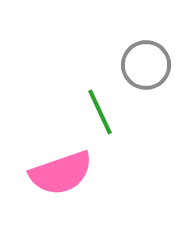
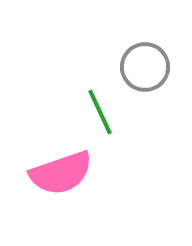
gray circle: moved 1 px left, 2 px down
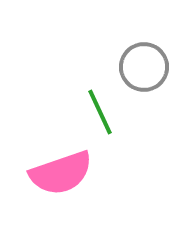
gray circle: moved 1 px left
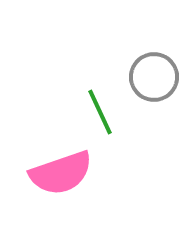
gray circle: moved 10 px right, 10 px down
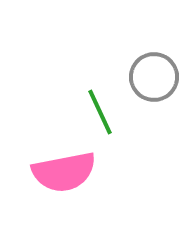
pink semicircle: moved 3 px right, 1 px up; rotated 8 degrees clockwise
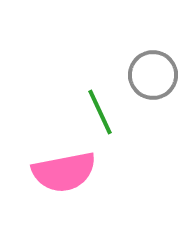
gray circle: moved 1 px left, 2 px up
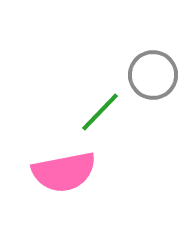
green line: rotated 69 degrees clockwise
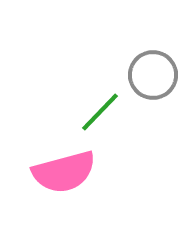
pink semicircle: rotated 4 degrees counterclockwise
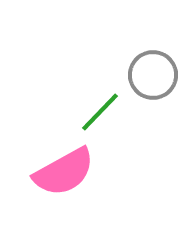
pink semicircle: rotated 14 degrees counterclockwise
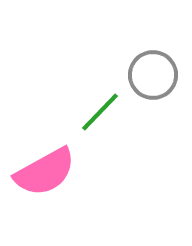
pink semicircle: moved 19 px left
